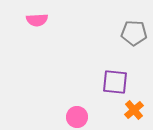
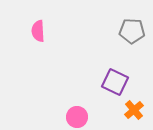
pink semicircle: moved 1 px right, 11 px down; rotated 90 degrees clockwise
gray pentagon: moved 2 px left, 2 px up
purple square: rotated 20 degrees clockwise
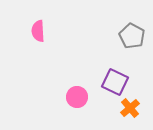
gray pentagon: moved 5 px down; rotated 25 degrees clockwise
orange cross: moved 4 px left, 2 px up
pink circle: moved 20 px up
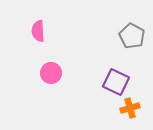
purple square: moved 1 px right
pink circle: moved 26 px left, 24 px up
orange cross: rotated 24 degrees clockwise
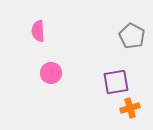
purple square: rotated 36 degrees counterclockwise
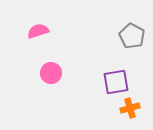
pink semicircle: rotated 75 degrees clockwise
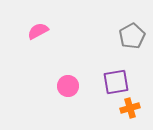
pink semicircle: rotated 10 degrees counterclockwise
gray pentagon: rotated 15 degrees clockwise
pink circle: moved 17 px right, 13 px down
